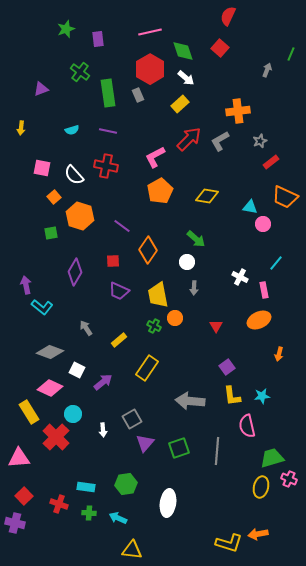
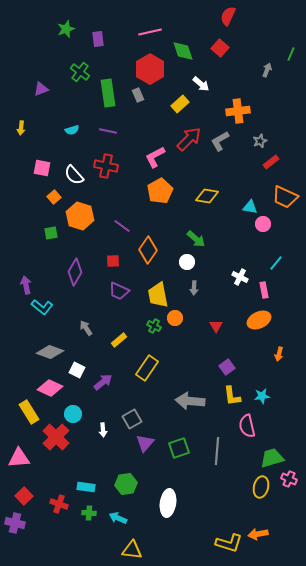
white arrow at (186, 78): moved 15 px right, 6 px down
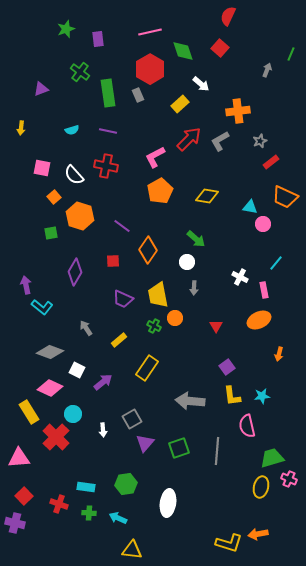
purple trapezoid at (119, 291): moved 4 px right, 8 px down
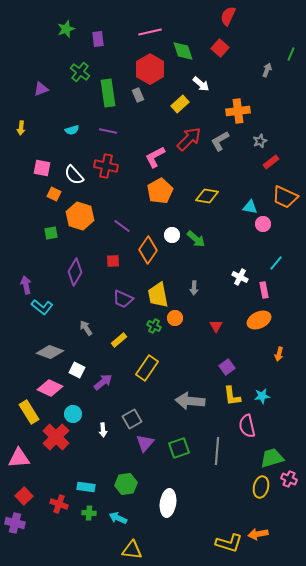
orange square at (54, 197): moved 3 px up; rotated 24 degrees counterclockwise
white circle at (187, 262): moved 15 px left, 27 px up
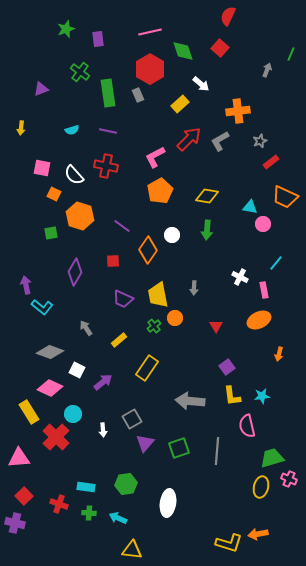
green arrow at (196, 239): moved 11 px right, 9 px up; rotated 54 degrees clockwise
green cross at (154, 326): rotated 24 degrees clockwise
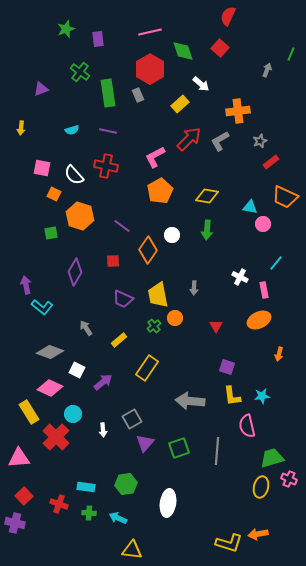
purple square at (227, 367): rotated 35 degrees counterclockwise
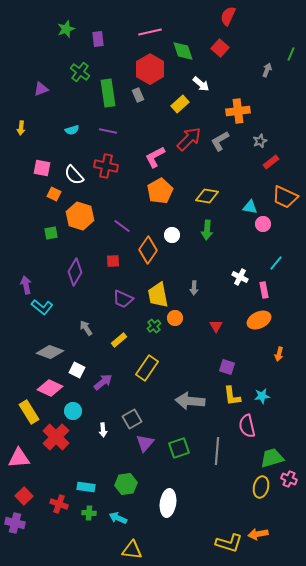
cyan circle at (73, 414): moved 3 px up
